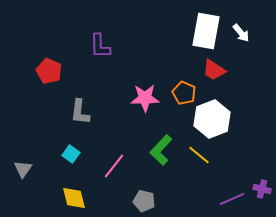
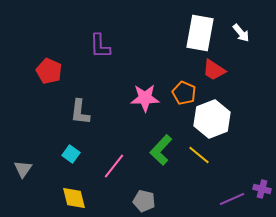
white rectangle: moved 6 px left, 2 px down
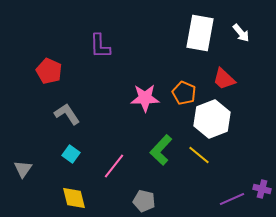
red trapezoid: moved 10 px right, 9 px down; rotated 10 degrees clockwise
gray L-shape: moved 13 px left, 2 px down; rotated 140 degrees clockwise
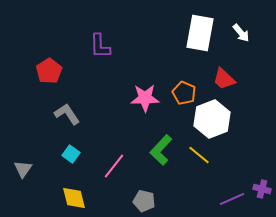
red pentagon: rotated 15 degrees clockwise
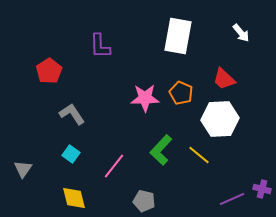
white rectangle: moved 22 px left, 3 px down
orange pentagon: moved 3 px left
gray L-shape: moved 5 px right
white hexagon: moved 8 px right; rotated 18 degrees clockwise
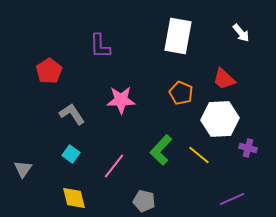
pink star: moved 24 px left, 2 px down
purple cross: moved 14 px left, 41 px up
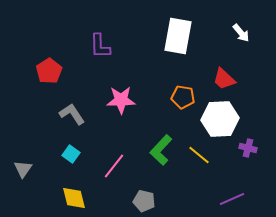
orange pentagon: moved 2 px right, 4 px down; rotated 15 degrees counterclockwise
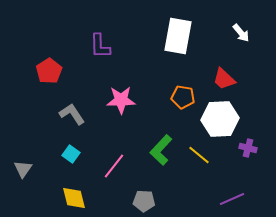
gray pentagon: rotated 10 degrees counterclockwise
